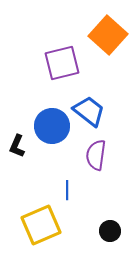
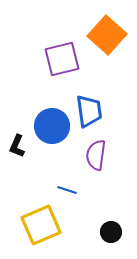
orange square: moved 1 px left
purple square: moved 4 px up
blue trapezoid: rotated 44 degrees clockwise
blue line: rotated 72 degrees counterclockwise
black circle: moved 1 px right, 1 px down
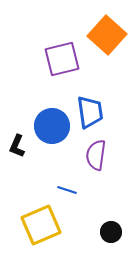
blue trapezoid: moved 1 px right, 1 px down
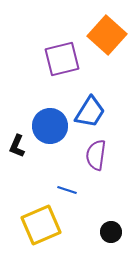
blue trapezoid: rotated 40 degrees clockwise
blue circle: moved 2 px left
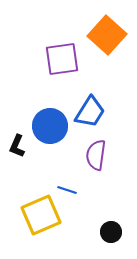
purple square: rotated 6 degrees clockwise
yellow square: moved 10 px up
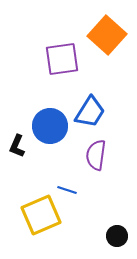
black circle: moved 6 px right, 4 px down
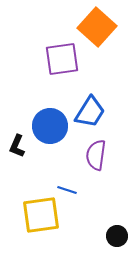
orange square: moved 10 px left, 8 px up
yellow square: rotated 15 degrees clockwise
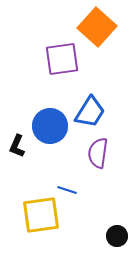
purple semicircle: moved 2 px right, 2 px up
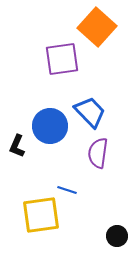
blue trapezoid: rotated 76 degrees counterclockwise
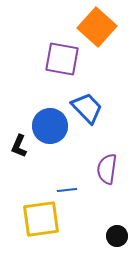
purple square: rotated 18 degrees clockwise
blue trapezoid: moved 3 px left, 4 px up
black L-shape: moved 2 px right
purple semicircle: moved 9 px right, 16 px down
blue line: rotated 24 degrees counterclockwise
yellow square: moved 4 px down
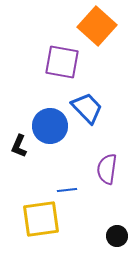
orange square: moved 1 px up
purple square: moved 3 px down
